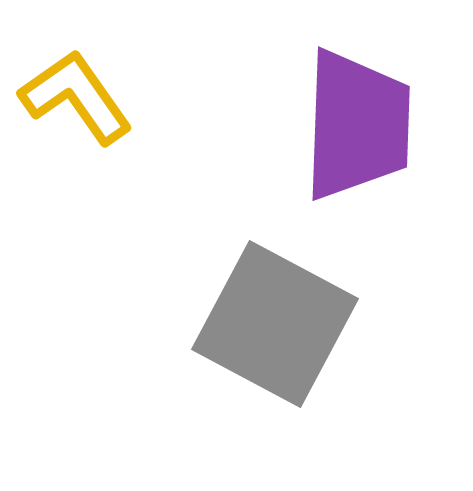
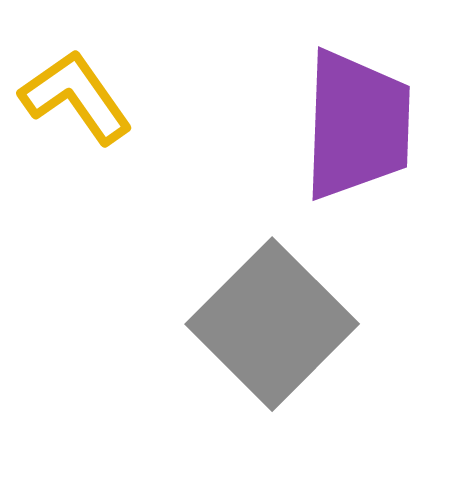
gray square: moved 3 px left; rotated 17 degrees clockwise
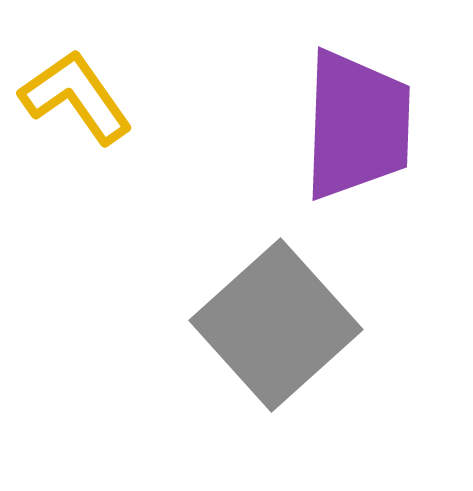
gray square: moved 4 px right, 1 px down; rotated 3 degrees clockwise
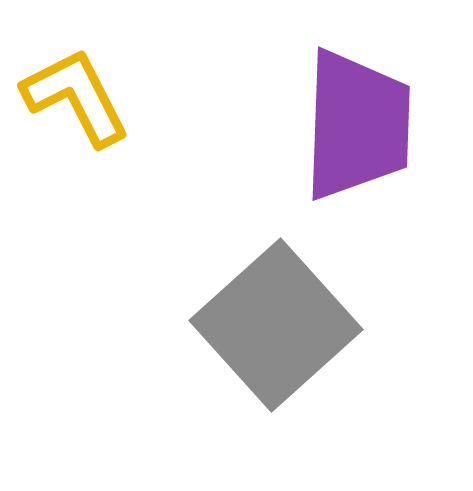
yellow L-shape: rotated 8 degrees clockwise
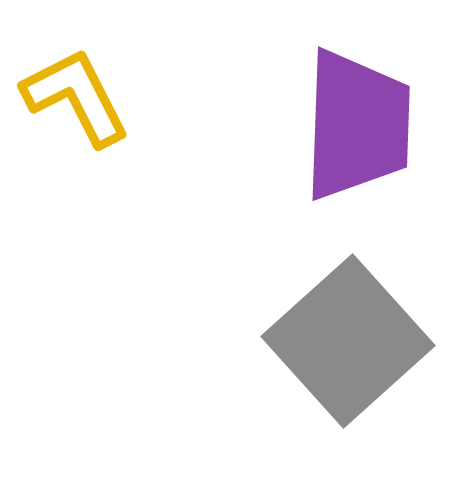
gray square: moved 72 px right, 16 px down
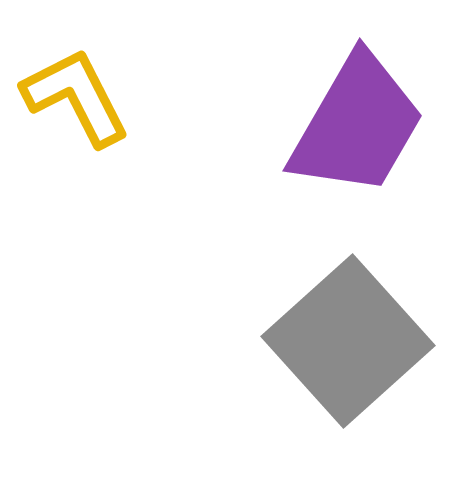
purple trapezoid: rotated 28 degrees clockwise
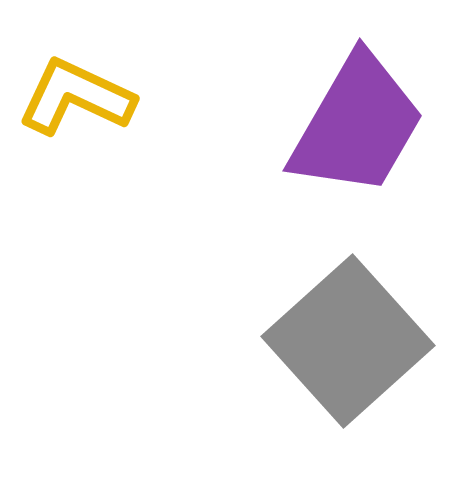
yellow L-shape: rotated 38 degrees counterclockwise
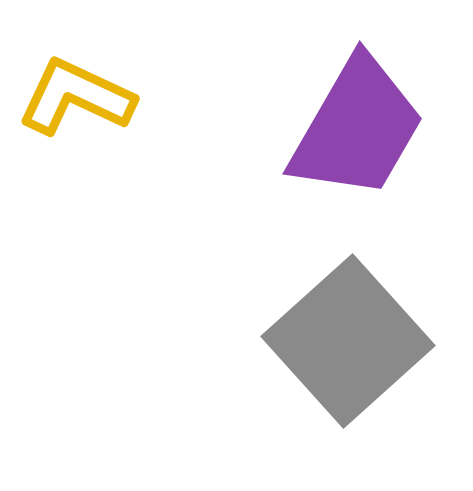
purple trapezoid: moved 3 px down
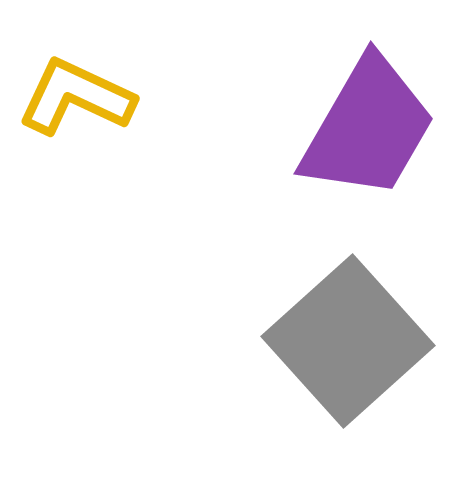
purple trapezoid: moved 11 px right
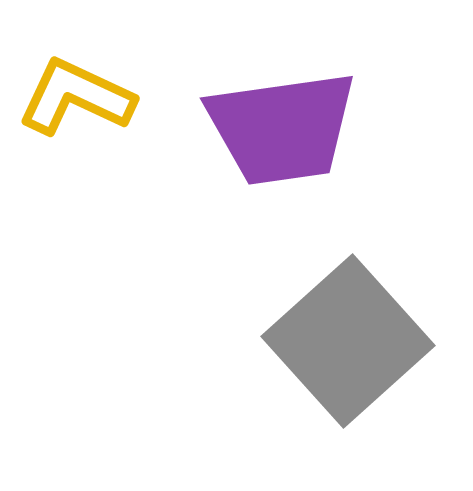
purple trapezoid: moved 86 px left; rotated 52 degrees clockwise
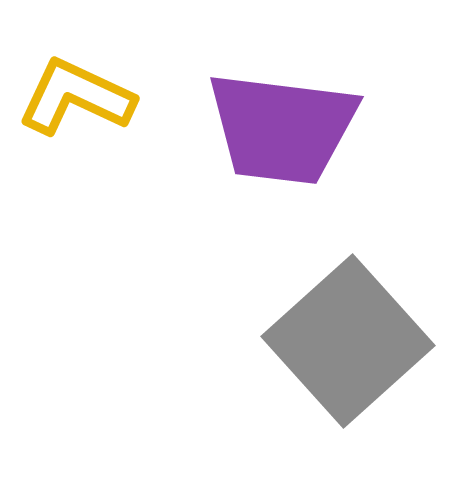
purple trapezoid: rotated 15 degrees clockwise
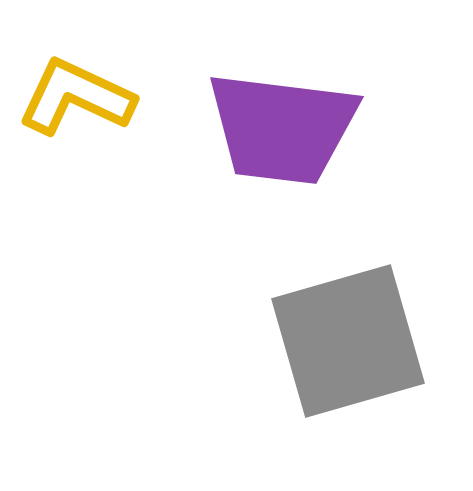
gray square: rotated 26 degrees clockwise
